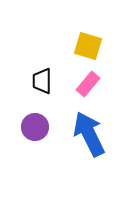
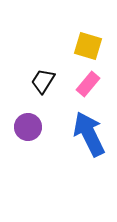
black trapezoid: moved 1 px right; rotated 32 degrees clockwise
purple circle: moved 7 px left
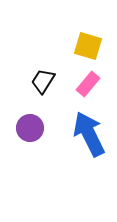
purple circle: moved 2 px right, 1 px down
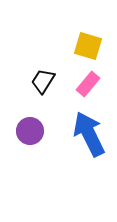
purple circle: moved 3 px down
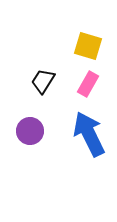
pink rectangle: rotated 10 degrees counterclockwise
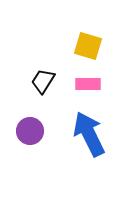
pink rectangle: rotated 60 degrees clockwise
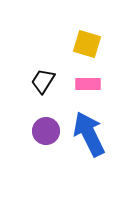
yellow square: moved 1 px left, 2 px up
purple circle: moved 16 px right
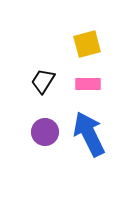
yellow square: rotated 32 degrees counterclockwise
purple circle: moved 1 px left, 1 px down
